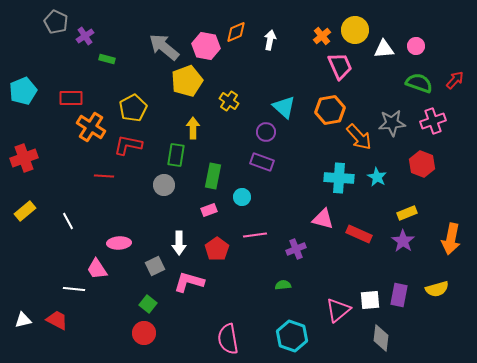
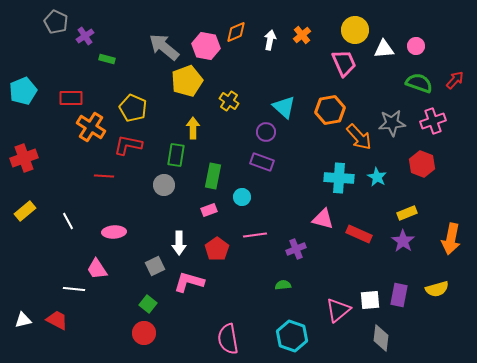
orange cross at (322, 36): moved 20 px left, 1 px up
pink trapezoid at (340, 66): moved 4 px right, 3 px up
yellow pentagon at (133, 108): rotated 20 degrees counterclockwise
pink ellipse at (119, 243): moved 5 px left, 11 px up
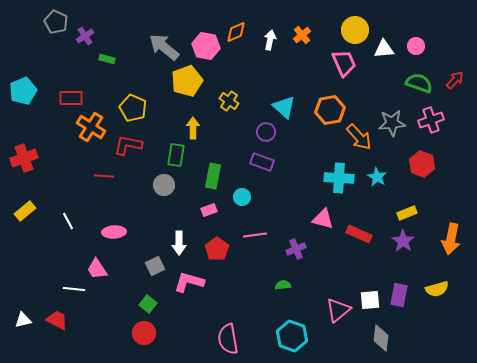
pink cross at (433, 121): moved 2 px left, 1 px up
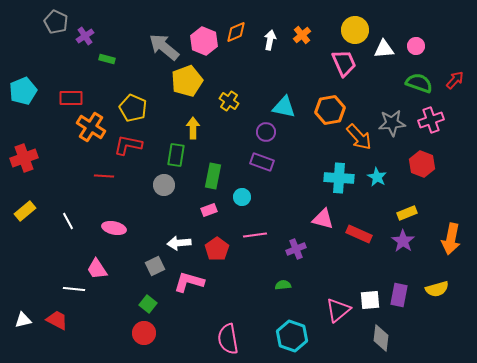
pink hexagon at (206, 46): moved 2 px left, 5 px up; rotated 12 degrees clockwise
cyan triangle at (284, 107): rotated 30 degrees counterclockwise
pink ellipse at (114, 232): moved 4 px up; rotated 15 degrees clockwise
white arrow at (179, 243): rotated 85 degrees clockwise
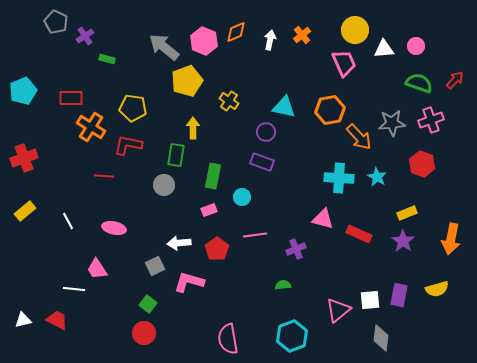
yellow pentagon at (133, 108): rotated 16 degrees counterclockwise
cyan hexagon at (292, 336): rotated 20 degrees clockwise
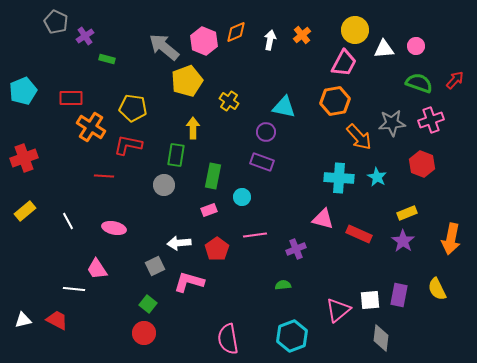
pink trapezoid at (344, 63): rotated 52 degrees clockwise
orange hexagon at (330, 110): moved 5 px right, 9 px up
yellow semicircle at (437, 289): rotated 80 degrees clockwise
